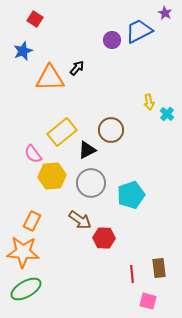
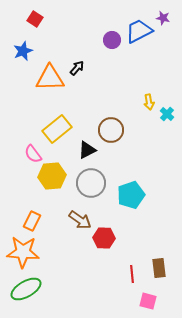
purple star: moved 2 px left, 5 px down; rotated 16 degrees counterclockwise
yellow rectangle: moved 5 px left, 3 px up
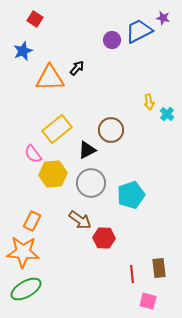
yellow hexagon: moved 1 px right, 2 px up
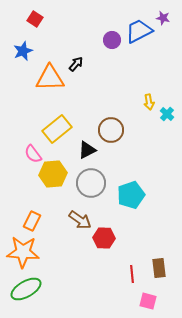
black arrow: moved 1 px left, 4 px up
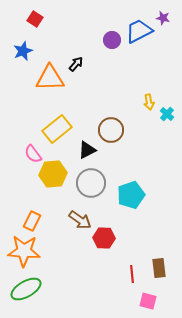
orange star: moved 1 px right, 1 px up
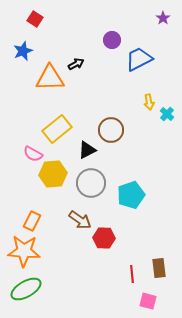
purple star: rotated 24 degrees clockwise
blue trapezoid: moved 28 px down
black arrow: rotated 21 degrees clockwise
pink semicircle: rotated 24 degrees counterclockwise
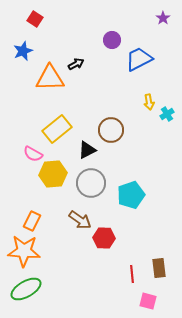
cyan cross: rotated 16 degrees clockwise
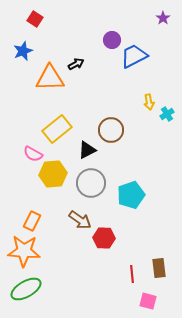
blue trapezoid: moved 5 px left, 3 px up
